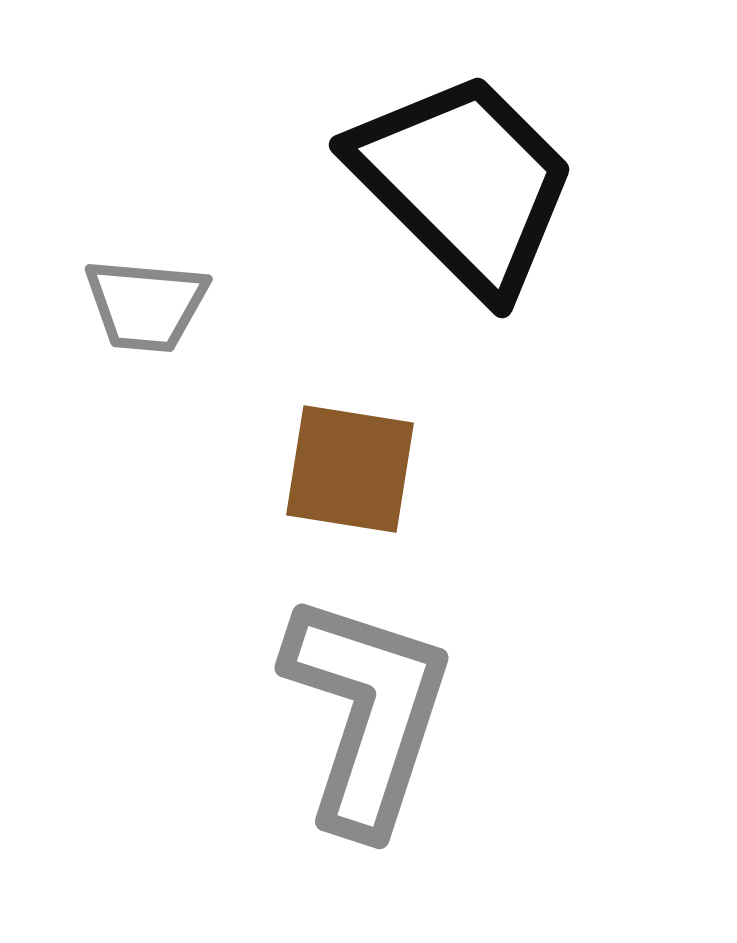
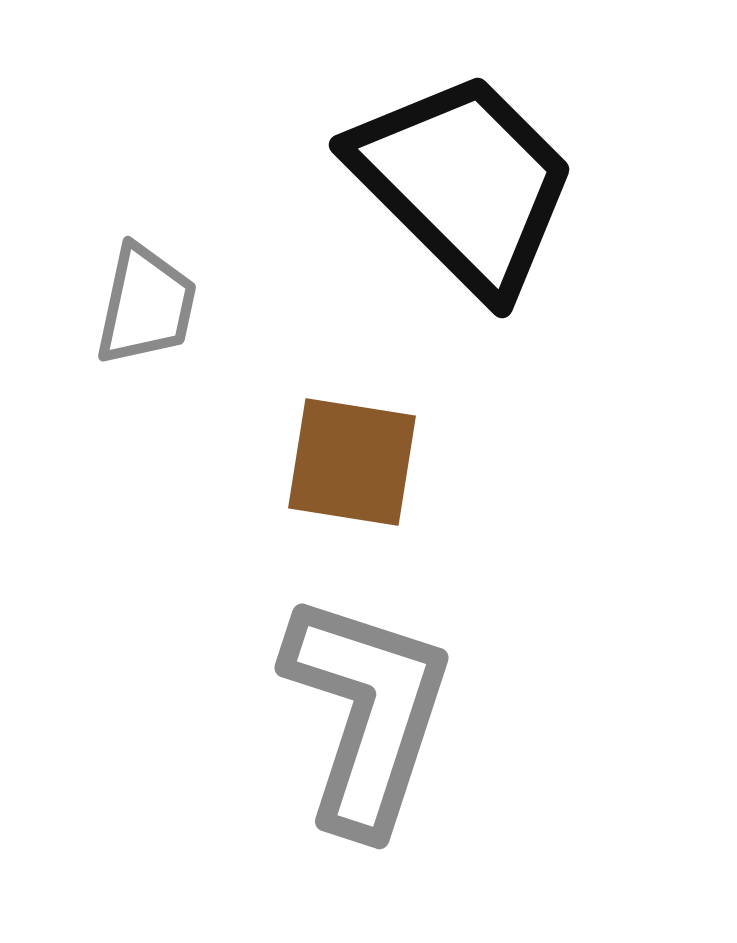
gray trapezoid: rotated 83 degrees counterclockwise
brown square: moved 2 px right, 7 px up
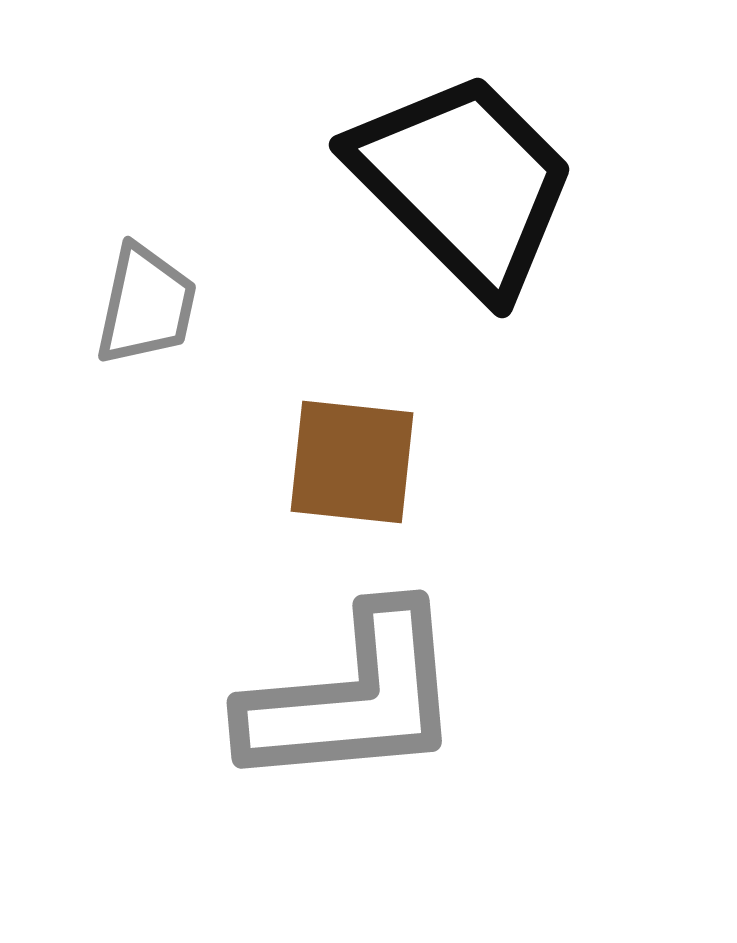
brown square: rotated 3 degrees counterclockwise
gray L-shape: moved 14 px left, 15 px up; rotated 67 degrees clockwise
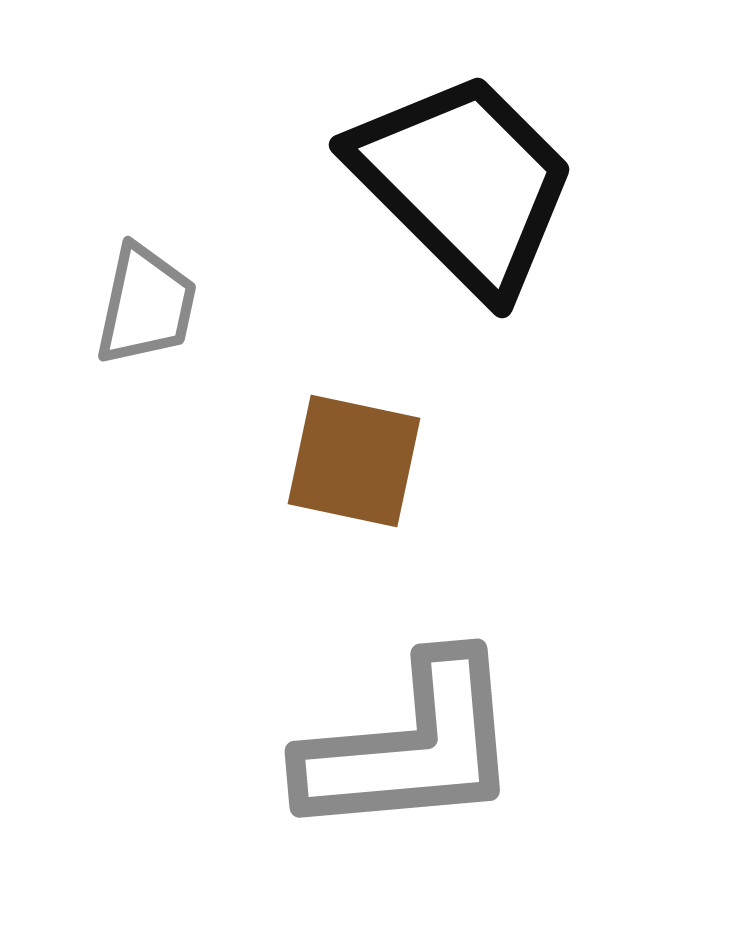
brown square: moved 2 px right, 1 px up; rotated 6 degrees clockwise
gray L-shape: moved 58 px right, 49 px down
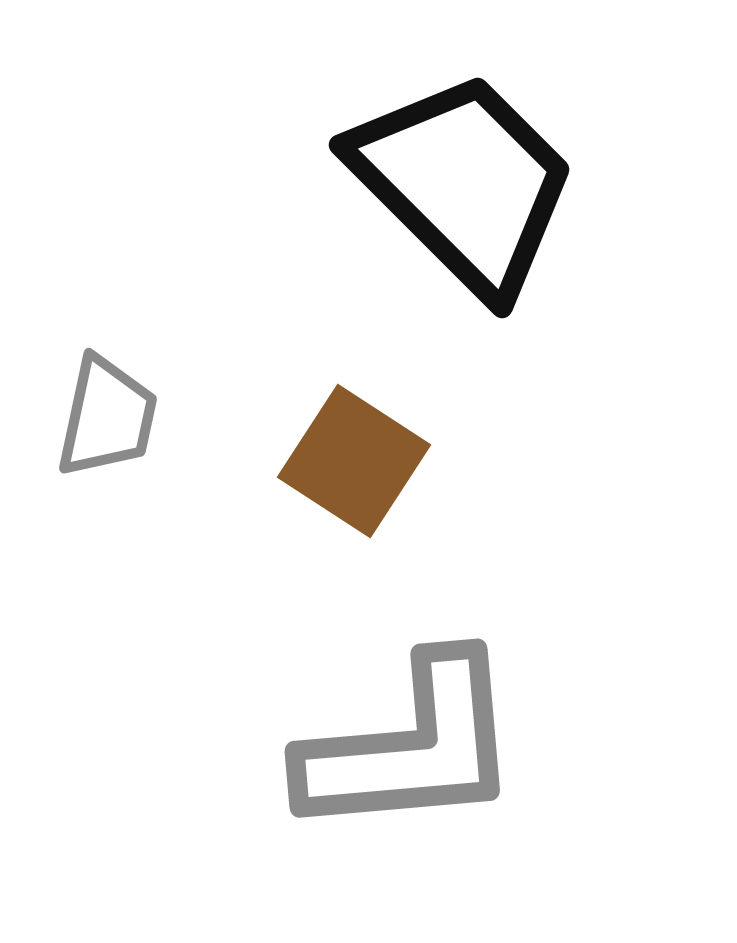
gray trapezoid: moved 39 px left, 112 px down
brown square: rotated 21 degrees clockwise
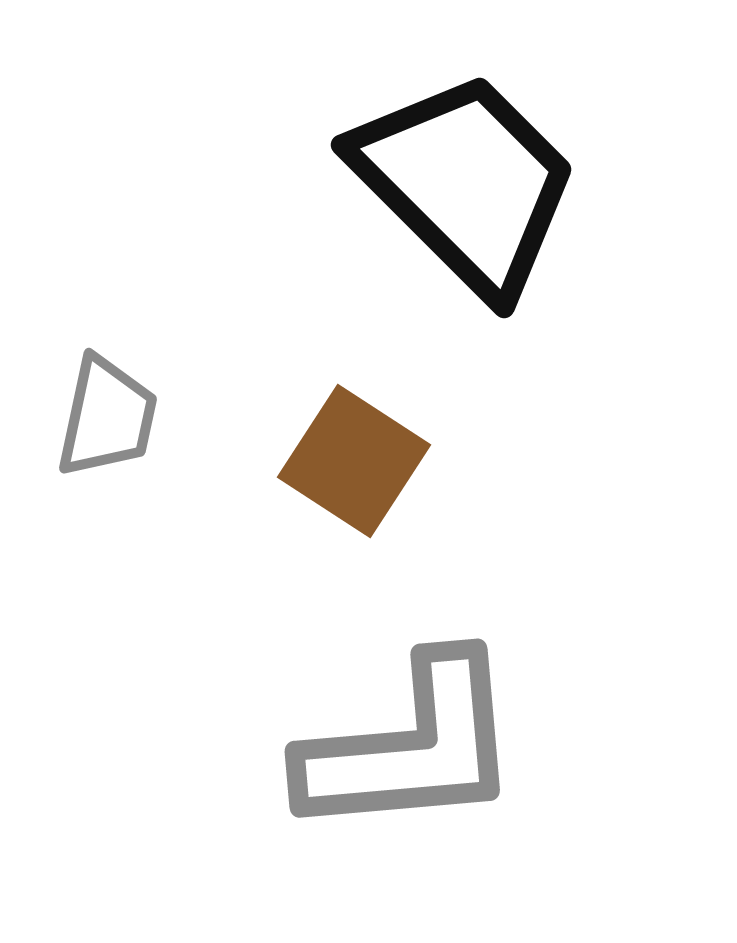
black trapezoid: moved 2 px right
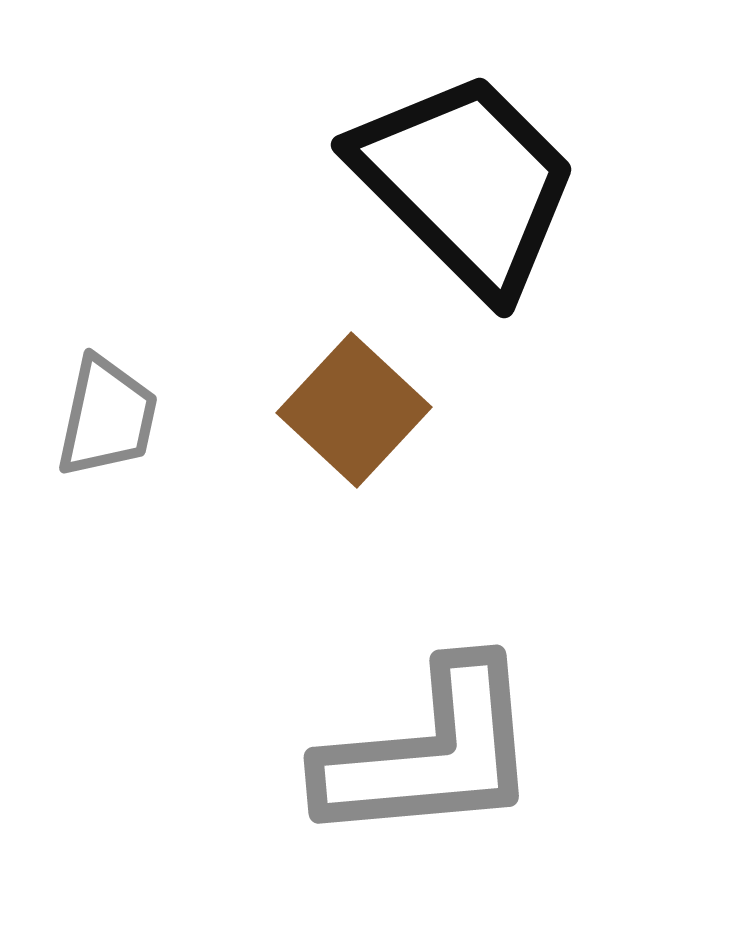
brown square: moved 51 px up; rotated 10 degrees clockwise
gray L-shape: moved 19 px right, 6 px down
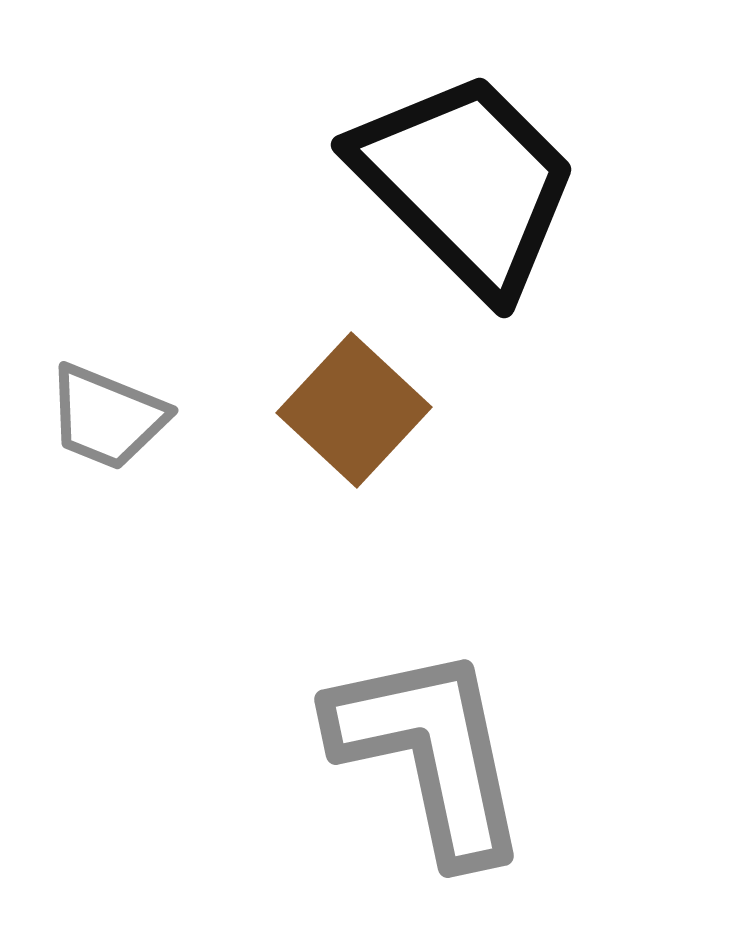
gray trapezoid: rotated 100 degrees clockwise
gray L-shape: rotated 97 degrees counterclockwise
